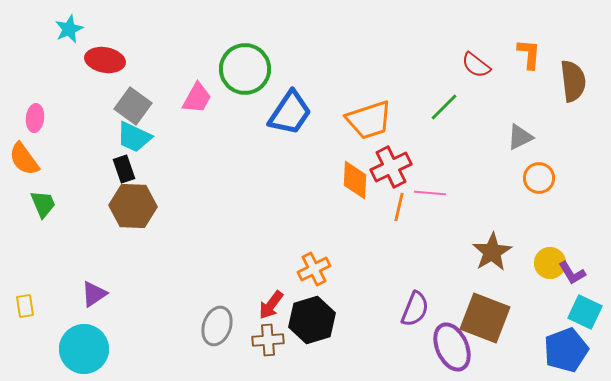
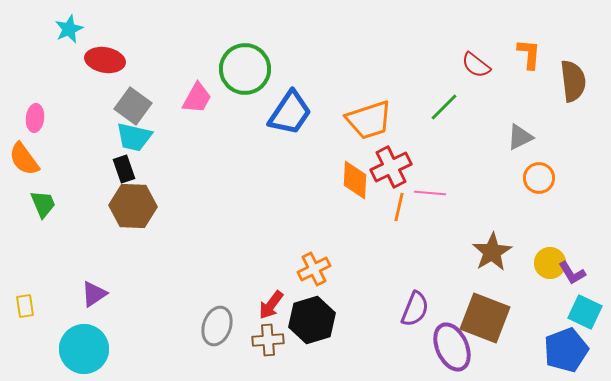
cyan trapezoid: rotated 12 degrees counterclockwise
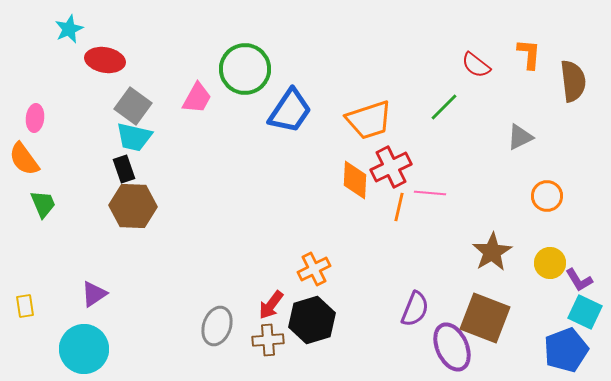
blue trapezoid: moved 2 px up
orange circle: moved 8 px right, 18 px down
purple L-shape: moved 7 px right, 7 px down
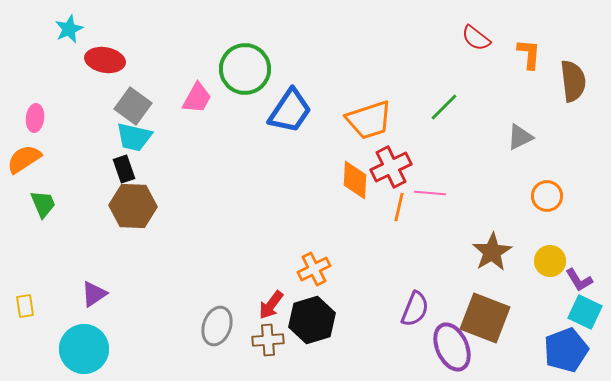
red semicircle: moved 27 px up
orange semicircle: rotated 93 degrees clockwise
yellow circle: moved 2 px up
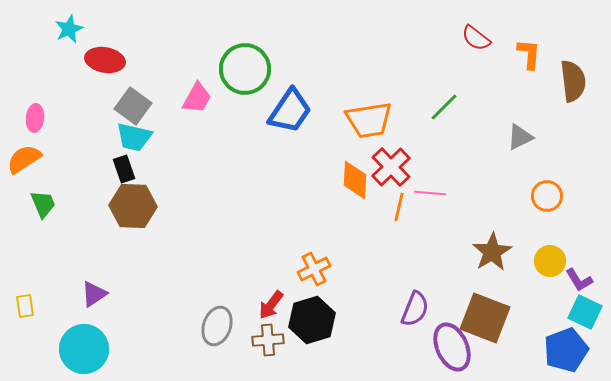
orange trapezoid: rotated 9 degrees clockwise
red cross: rotated 18 degrees counterclockwise
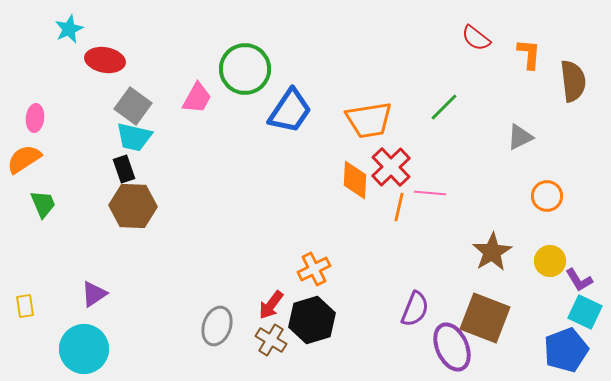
brown cross: moved 3 px right; rotated 36 degrees clockwise
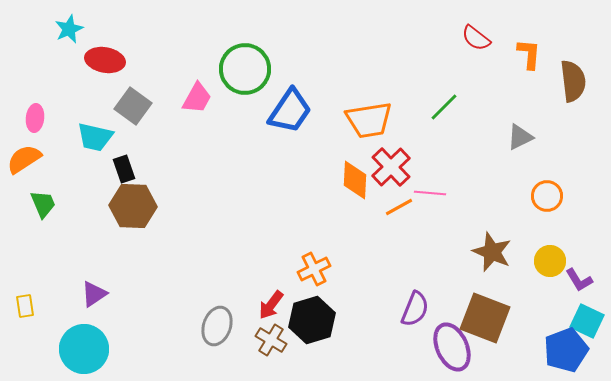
cyan trapezoid: moved 39 px left
orange line: rotated 48 degrees clockwise
brown star: rotated 18 degrees counterclockwise
cyan square: moved 2 px right, 9 px down
